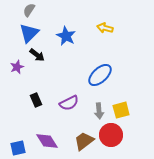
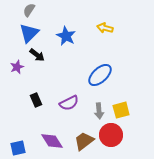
purple diamond: moved 5 px right
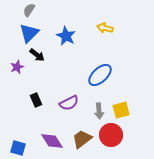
brown trapezoid: moved 2 px left, 2 px up
blue square: rotated 28 degrees clockwise
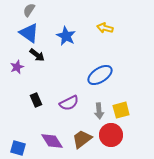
blue triangle: rotated 40 degrees counterclockwise
blue ellipse: rotated 10 degrees clockwise
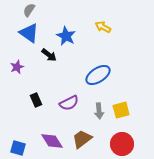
yellow arrow: moved 2 px left, 1 px up; rotated 14 degrees clockwise
black arrow: moved 12 px right
blue ellipse: moved 2 px left
red circle: moved 11 px right, 9 px down
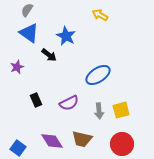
gray semicircle: moved 2 px left
yellow arrow: moved 3 px left, 12 px up
brown trapezoid: rotated 130 degrees counterclockwise
blue square: rotated 21 degrees clockwise
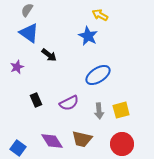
blue star: moved 22 px right
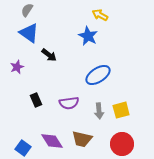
purple semicircle: rotated 18 degrees clockwise
blue square: moved 5 px right
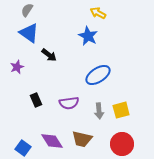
yellow arrow: moved 2 px left, 2 px up
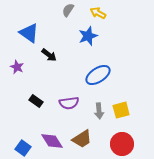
gray semicircle: moved 41 px right
blue star: rotated 24 degrees clockwise
purple star: rotated 24 degrees counterclockwise
black rectangle: moved 1 px down; rotated 32 degrees counterclockwise
brown trapezoid: rotated 45 degrees counterclockwise
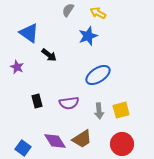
black rectangle: moved 1 px right; rotated 40 degrees clockwise
purple diamond: moved 3 px right
